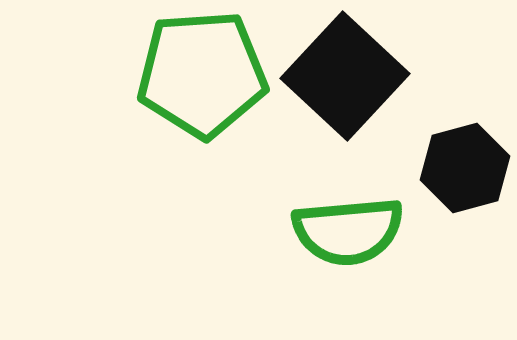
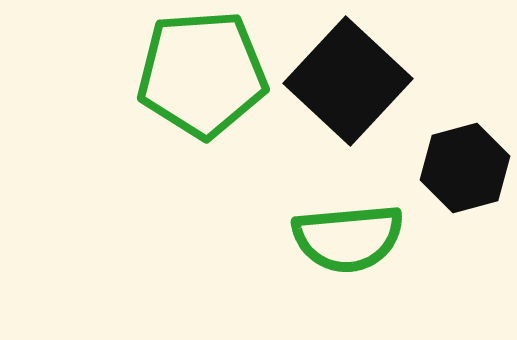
black square: moved 3 px right, 5 px down
green semicircle: moved 7 px down
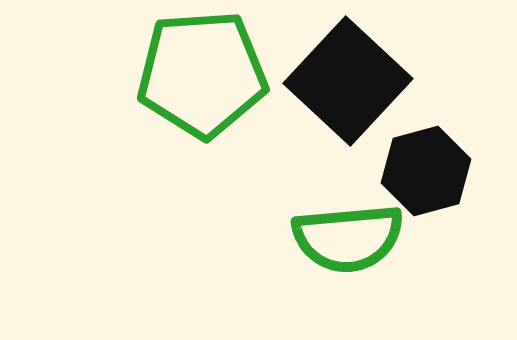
black hexagon: moved 39 px left, 3 px down
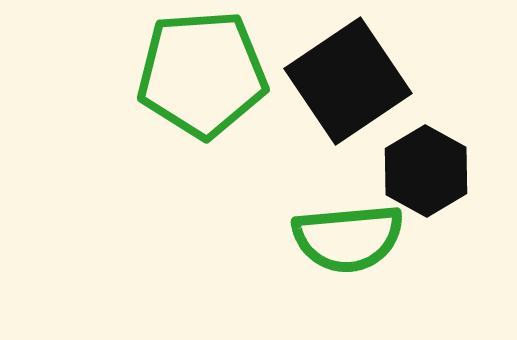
black square: rotated 13 degrees clockwise
black hexagon: rotated 16 degrees counterclockwise
